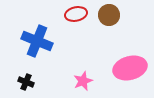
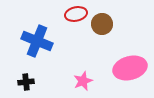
brown circle: moved 7 px left, 9 px down
black cross: rotated 28 degrees counterclockwise
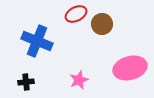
red ellipse: rotated 15 degrees counterclockwise
pink star: moved 4 px left, 1 px up
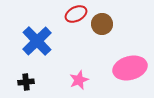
blue cross: rotated 24 degrees clockwise
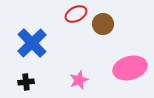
brown circle: moved 1 px right
blue cross: moved 5 px left, 2 px down
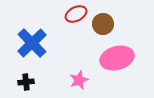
pink ellipse: moved 13 px left, 10 px up
